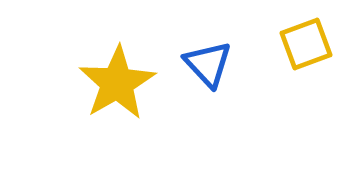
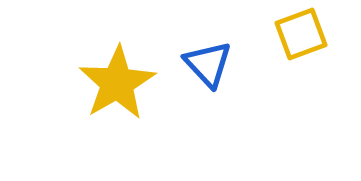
yellow square: moved 5 px left, 10 px up
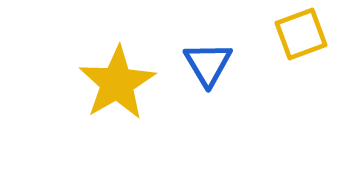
blue triangle: rotated 12 degrees clockwise
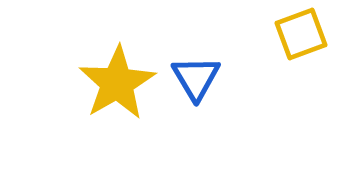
blue triangle: moved 12 px left, 14 px down
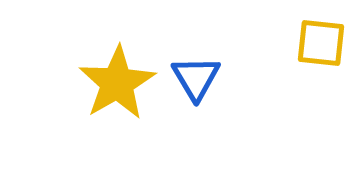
yellow square: moved 20 px right, 9 px down; rotated 26 degrees clockwise
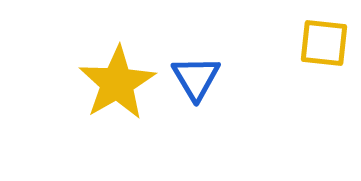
yellow square: moved 3 px right
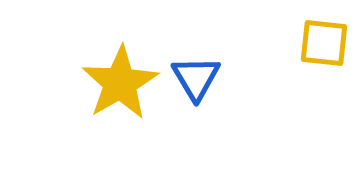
yellow star: moved 3 px right
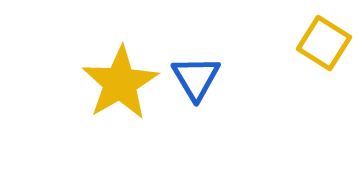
yellow square: rotated 26 degrees clockwise
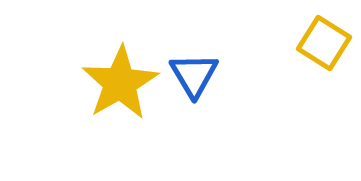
blue triangle: moved 2 px left, 3 px up
